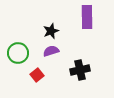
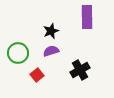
black cross: rotated 18 degrees counterclockwise
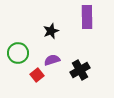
purple semicircle: moved 1 px right, 9 px down
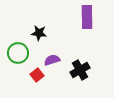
black star: moved 12 px left, 2 px down; rotated 28 degrees clockwise
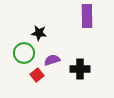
purple rectangle: moved 1 px up
green circle: moved 6 px right
black cross: moved 1 px up; rotated 30 degrees clockwise
